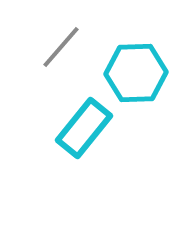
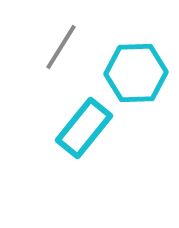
gray line: rotated 9 degrees counterclockwise
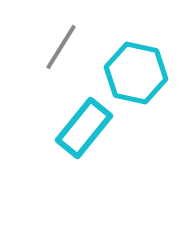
cyan hexagon: rotated 14 degrees clockwise
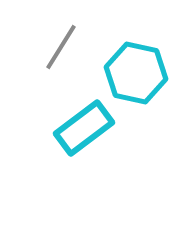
cyan rectangle: rotated 14 degrees clockwise
